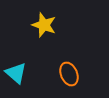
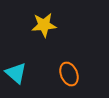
yellow star: rotated 25 degrees counterclockwise
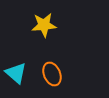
orange ellipse: moved 17 px left
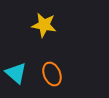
yellow star: rotated 15 degrees clockwise
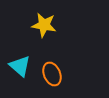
cyan triangle: moved 4 px right, 7 px up
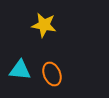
cyan triangle: moved 4 px down; rotated 35 degrees counterclockwise
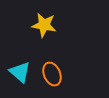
cyan triangle: moved 2 px down; rotated 35 degrees clockwise
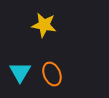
cyan triangle: rotated 20 degrees clockwise
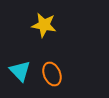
cyan triangle: moved 1 px up; rotated 15 degrees counterclockwise
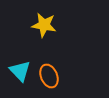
orange ellipse: moved 3 px left, 2 px down
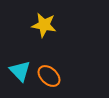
orange ellipse: rotated 25 degrees counterclockwise
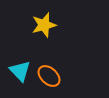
yellow star: rotated 25 degrees counterclockwise
